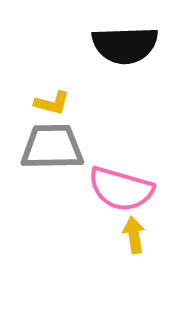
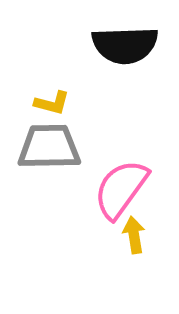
gray trapezoid: moved 3 px left
pink semicircle: rotated 110 degrees clockwise
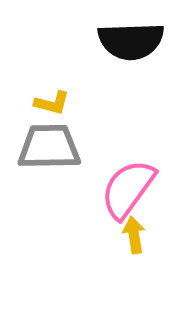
black semicircle: moved 6 px right, 4 px up
pink semicircle: moved 7 px right
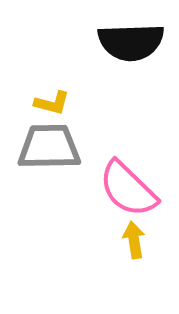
black semicircle: moved 1 px down
pink semicircle: rotated 82 degrees counterclockwise
yellow arrow: moved 5 px down
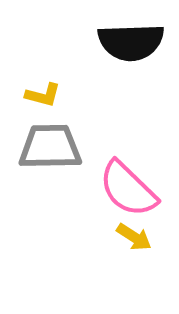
yellow L-shape: moved 9 px left, 8 px up
gray trapezoid: moved 1 px right
yellow arrow: moved 3 px up; rotated 132 degrees clockwise
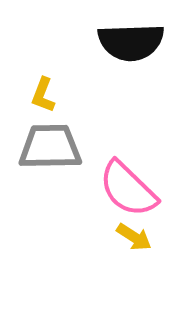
yellow L-shape: rotated 96 degrees clockwise
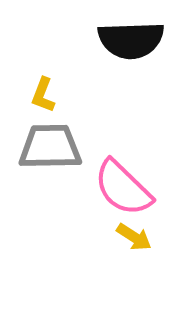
black semicircle: moved 2 px up
pink semicircle: moved 5 px left, 1 px up
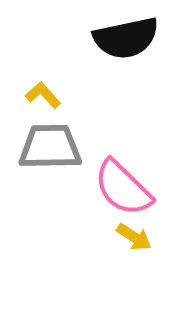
black semicircle: moved 5 px left, 2 px up; rotated 10 degrees counterclockwise
yellow L-shape: rotated 117 degrees clockwise
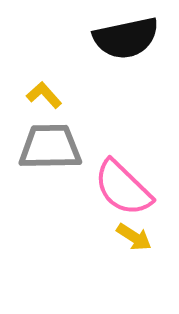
yellow L-shape: moved 1 px right
